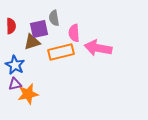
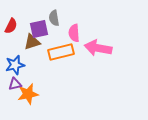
red semicircle: rotated 28 degrees clockwise
blue star: rotated 30 degrees clockwise
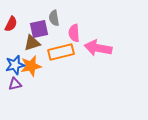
red semicircle: moved 2 px up
brown triangle: moved 1 px down
orange star: moved 3 px right, 28 px up
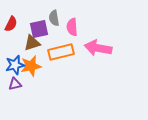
pink semicircle: moved 2 px left, 6 px up
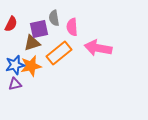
orange rectangle: moved 2 px left, 1 px down; rotated 25 degrees counterclockwise
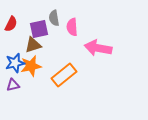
brown triangle: moved 1 px right, 2 px down
orange rectangle: moved 5 px right, 22 px down
blue star: moved 2 px up
purple triangle: moved 2 px left, 1 px down
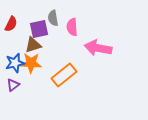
gray semicircle: moved 1 px left
orange star: moved 3 px up; rotated 15 degrees clockwise
purple triangle: rotated 24 degrees counterclockwise
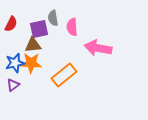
brown triangle: rotated 12 degrees clockwise
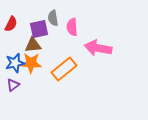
orange rectangle: moved 6 px up
